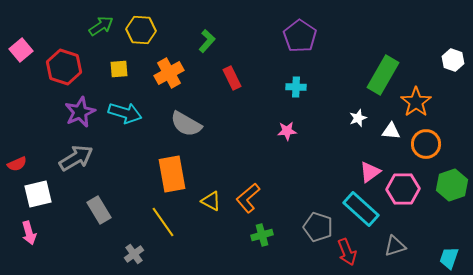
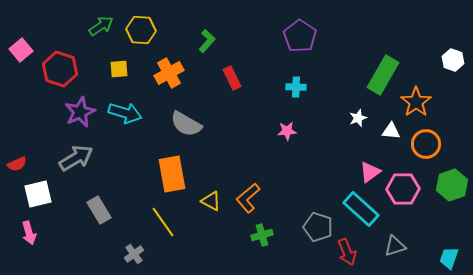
red hexagon: moved 4 px left, 2 px down
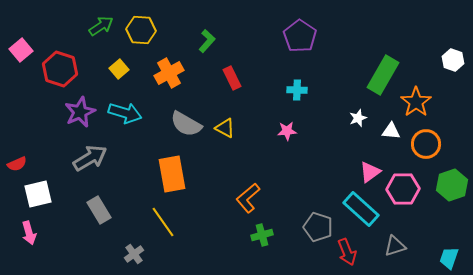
yellow square: rotated 36 degrees counterclockwise
cyan cross: moved 1 px right, 3 px down
gray arrow: moved 14 px right
yellow triangle: moved 14 px right, 73 px up
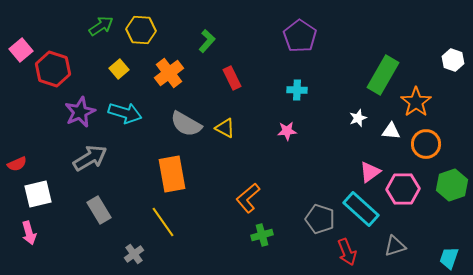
red hexagon: moved 7 px left
orange cross: rotated 8 degrees counterclockwise
gray pentagon: moved 2 px right, 8 px up
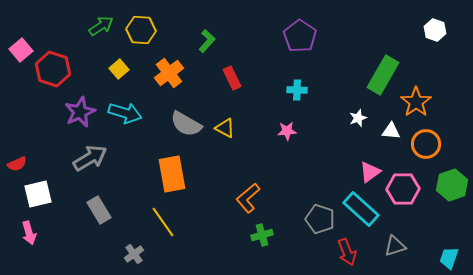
white hexagon: moved 18 px left, 30 px up
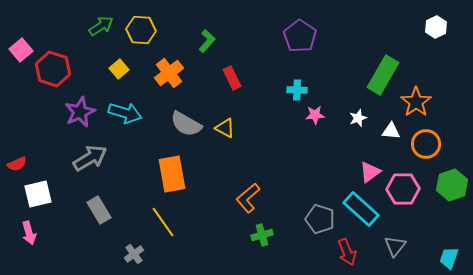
white hexagon: moved 1 px right, 3 px up; rotated 15 degrees clockwise
pink star: moved 28 px right, 16 px up
gray triangle: rotated 35 degrees counterclockwise
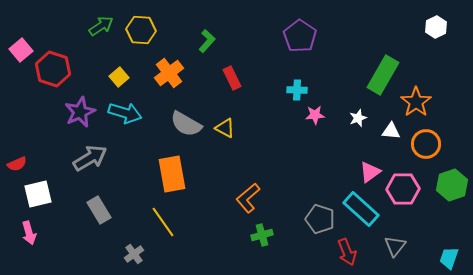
yellow square: moved 8 px down
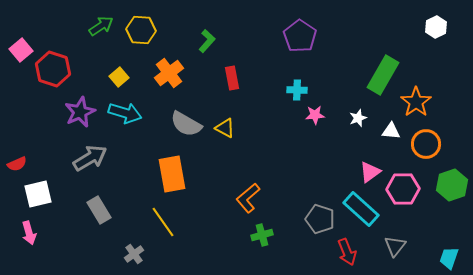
red rectangle: rotated 15 degrees clockwise
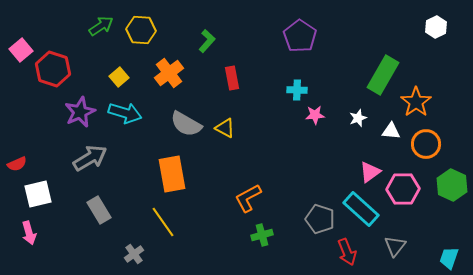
green hexagon: rotated 16 degrees counterclockwise
orange L-shape: rotated 12 degrees clockwise
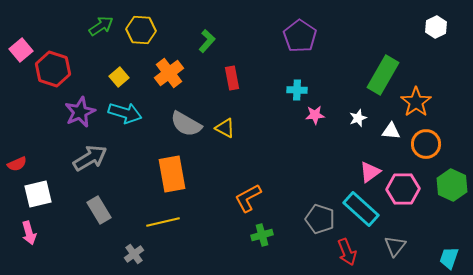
yellow line: rotated 68 degrees counterclockwise
